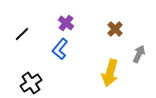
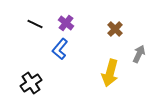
black line: moved 13 px right, 10 px up; rotated 70 degrees clockwise
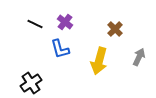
purple cross: moved 1 px left, 1 px up
blue L-shape: rotated 55 degrees counterclockwise
gray arrow: moved 3 px down
yellow arrow: moved 11 px left, 12 px up
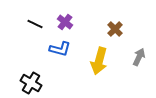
blue L-shape: rotated 60 degrees counterclockwise
black cross: rotated 25 degrees counterclockwise
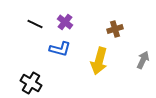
brown cross: rotated 28 degrees clockwise
gray arrow: moved 4 px right, 3 px down
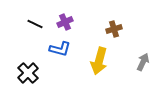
purple cross: rotated 28 degrees clockwise
brown cross: moved 1 px left
gray arrow: moved 2 px down
black cross: moved 3 px left, 10 px up; rotated 15 degrees clockwise
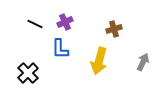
blue L-shape: rotated 75 degrees clockwise
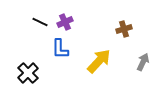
black line: moved 5 px right, 2 px up
brown cross: moved 10 px right
yellow arrow: rotated 152 degrees counterclockwise
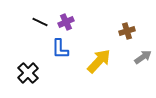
purple cross: moved 1 px right
brown cross: moved 3 px right, 2 px down
gray arrow: moved 5 px up; rotated 30 degrees clockwise
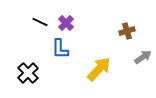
purple cross: moved 1 px down; rotated 21 degrees counterclockwise
yellow arrow: moved 8 px down
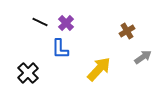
brown cross: rotated 14 degrees counterclockwise
